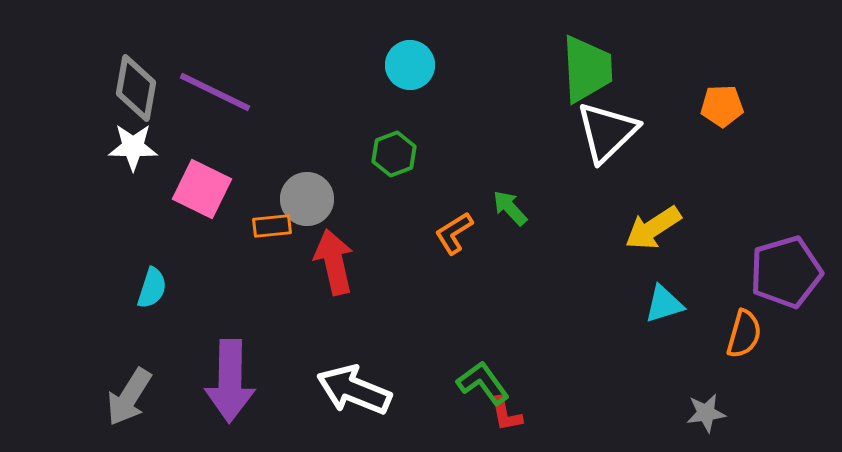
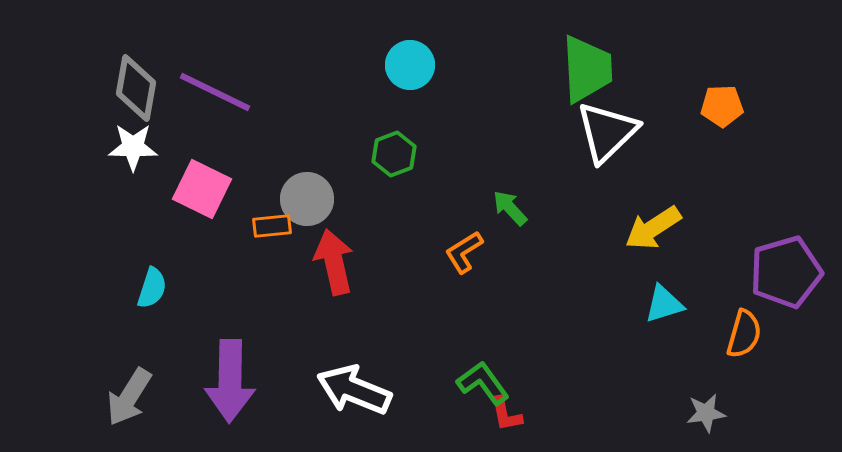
orange L-shape: moved 10 px right, 19 px down
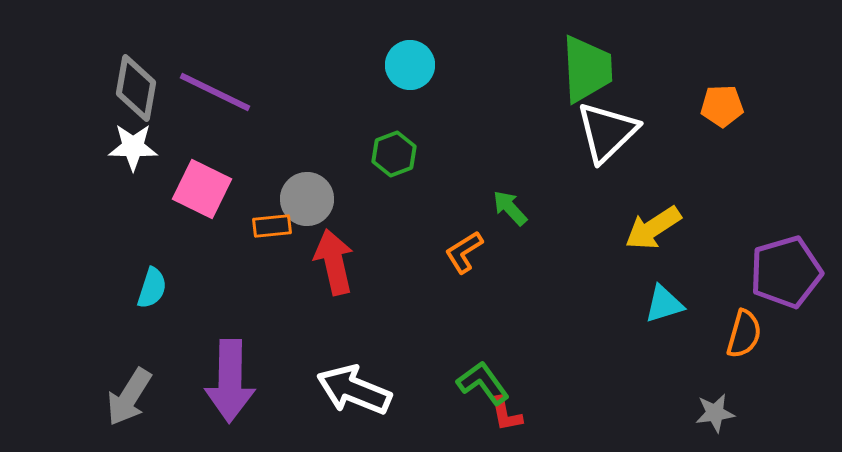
gray star: moved 9 px right
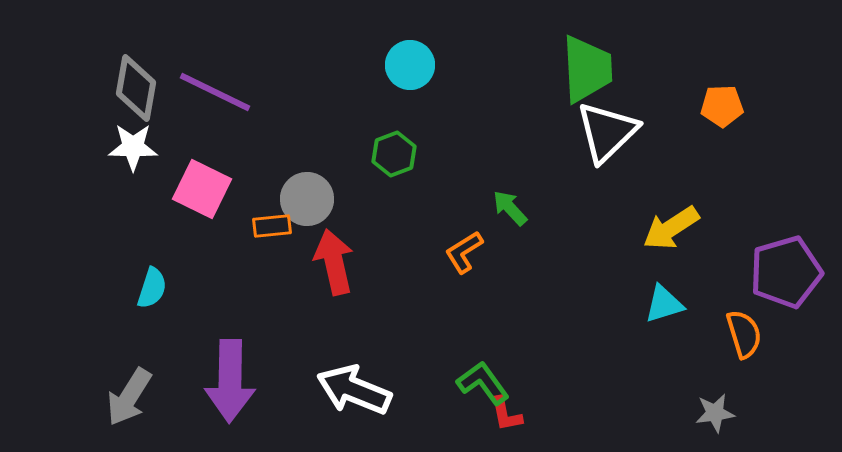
yellow arrow: moved 18 px right
orange semicircle: rotated 33 degrees counterclockwise
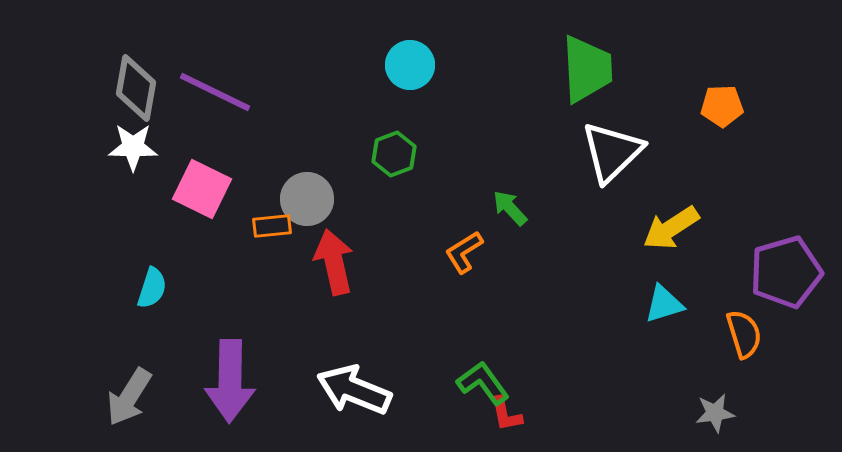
white triangle: moved 5 px right, 20 px down
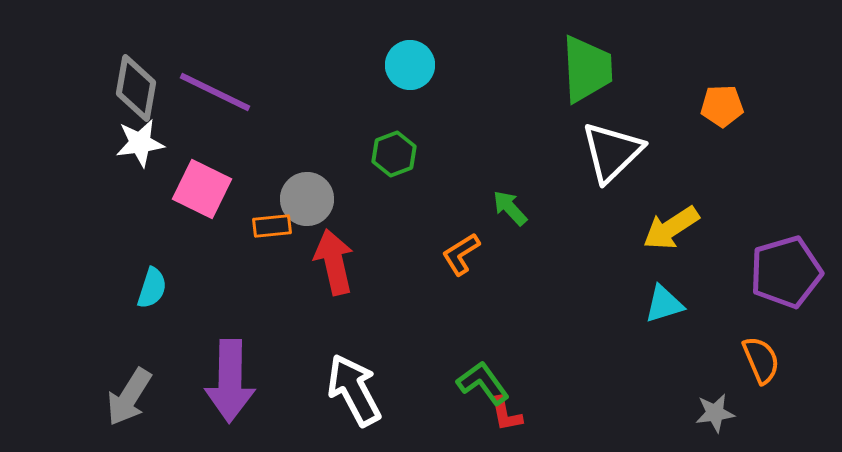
white star: moved 7 px right, 4 px up; rotated 9 degrees counterclockwise
orange L-shape: moved 3 px left, 2 px down
orange semicircle: moved 17 px right, 26 px down; rotated 6 degrees counterclockwise
white arrow: rotated 40 degrees clockwise
